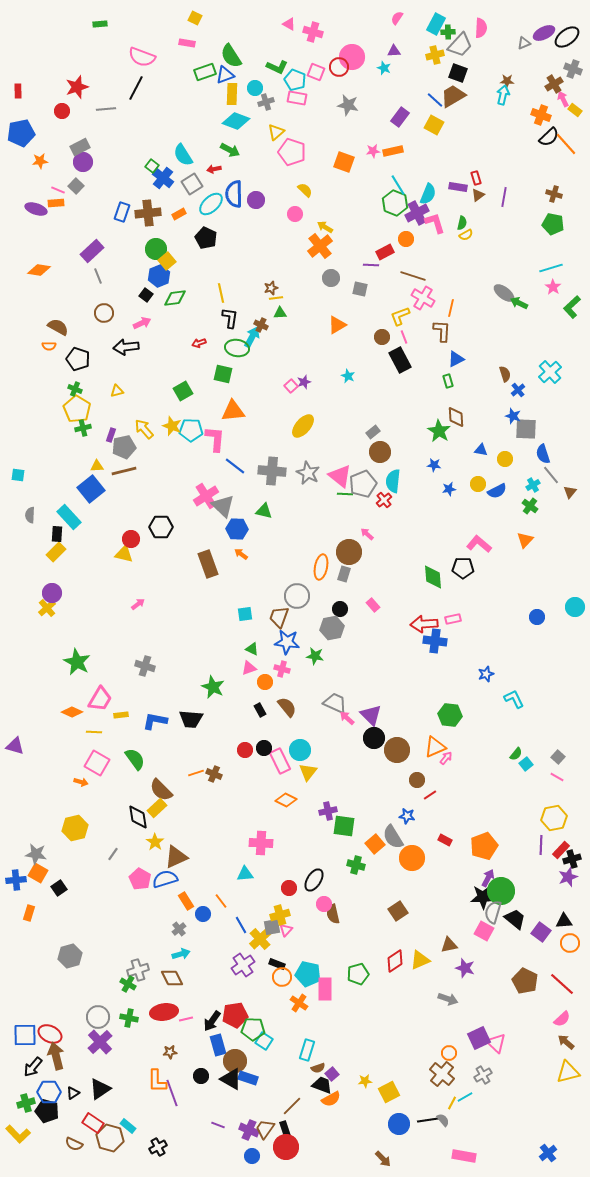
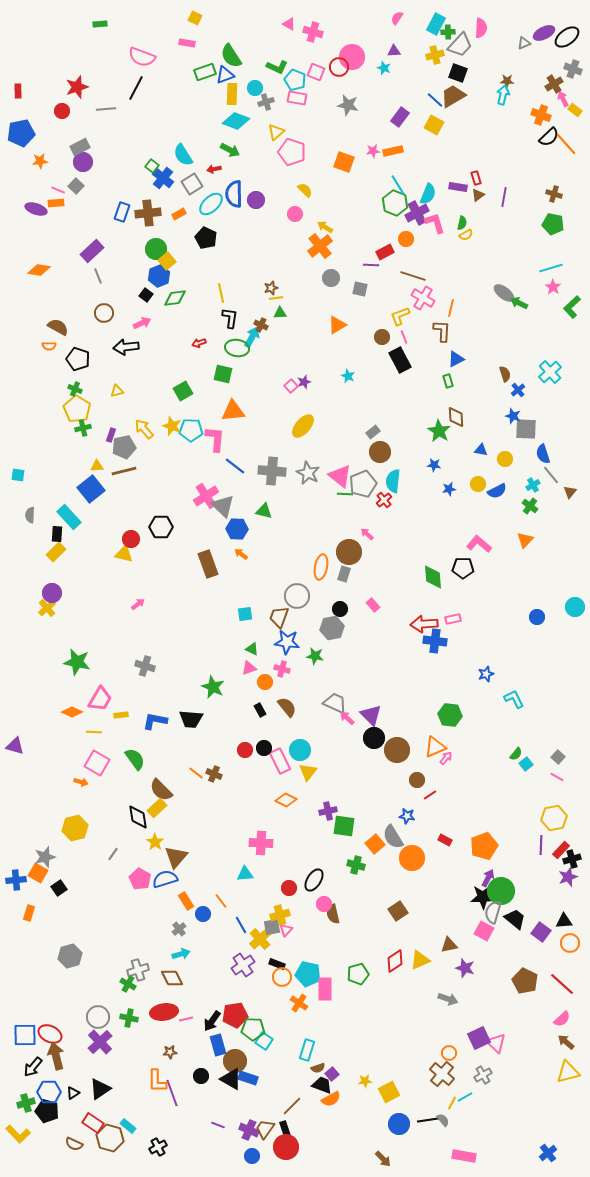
green star at (77, 662): rotated 16 degrees counterclockwise
orange line at (196, 773): rotated 56 degrees clockwise
gray star at (36, 854): moved 9 px right, 3 px down; rotated 25 degrees counterclockwise
brown triangle at (176, 857): rotated 25 degrees counterclockwise
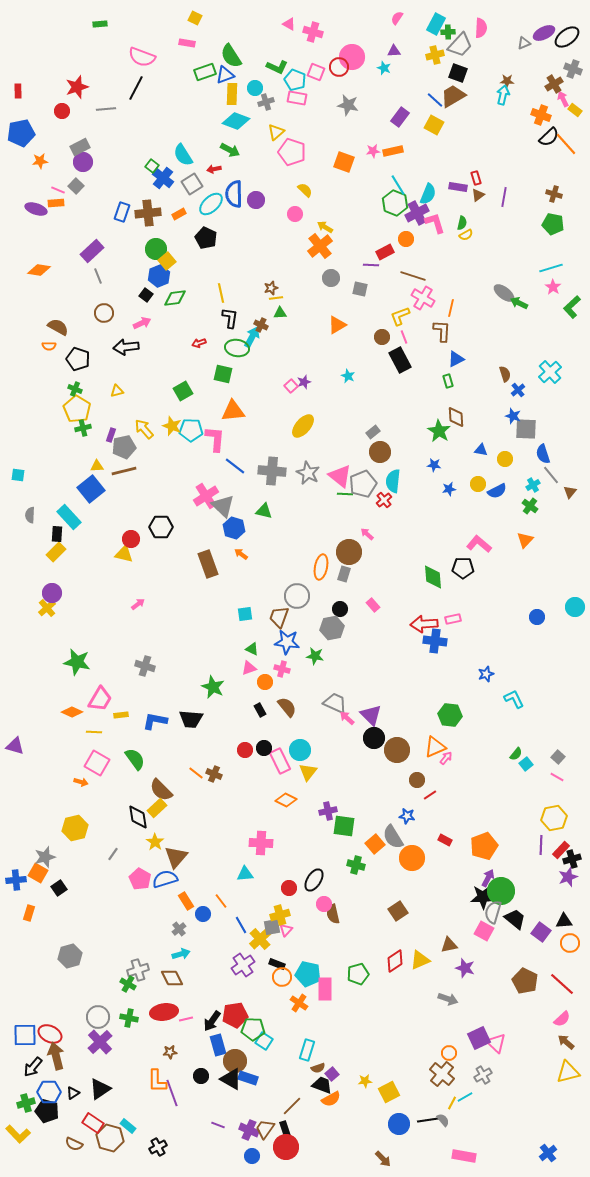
blue hexagon at (237, 529): moved 3 px left, 1 px up; rotated 15 degrees clockwise
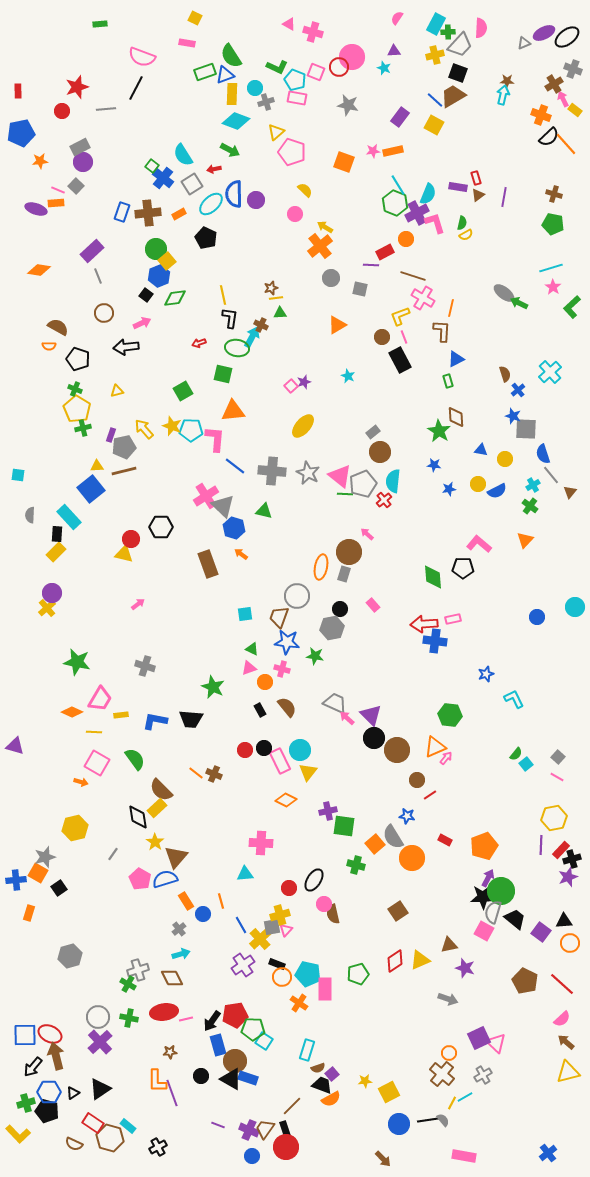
yellow line at (221, 293): moved 2 px right, 2 px down
orange line at (221, 901): rotated 21 degrees clockwise
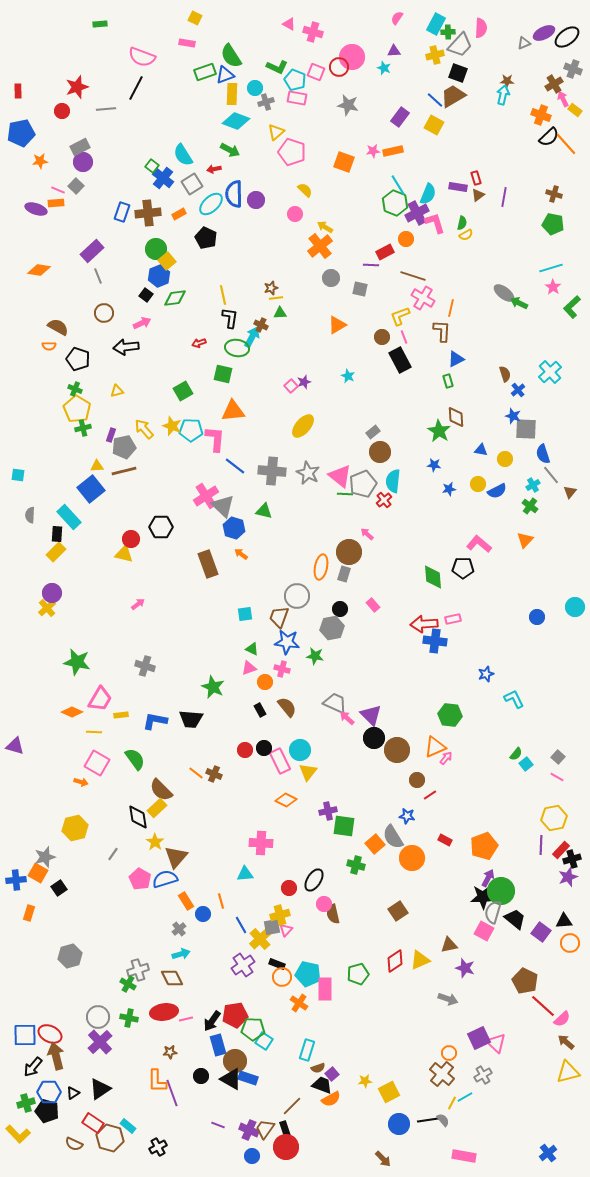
red line at (562, 984): moved 19 px left, 22 px down
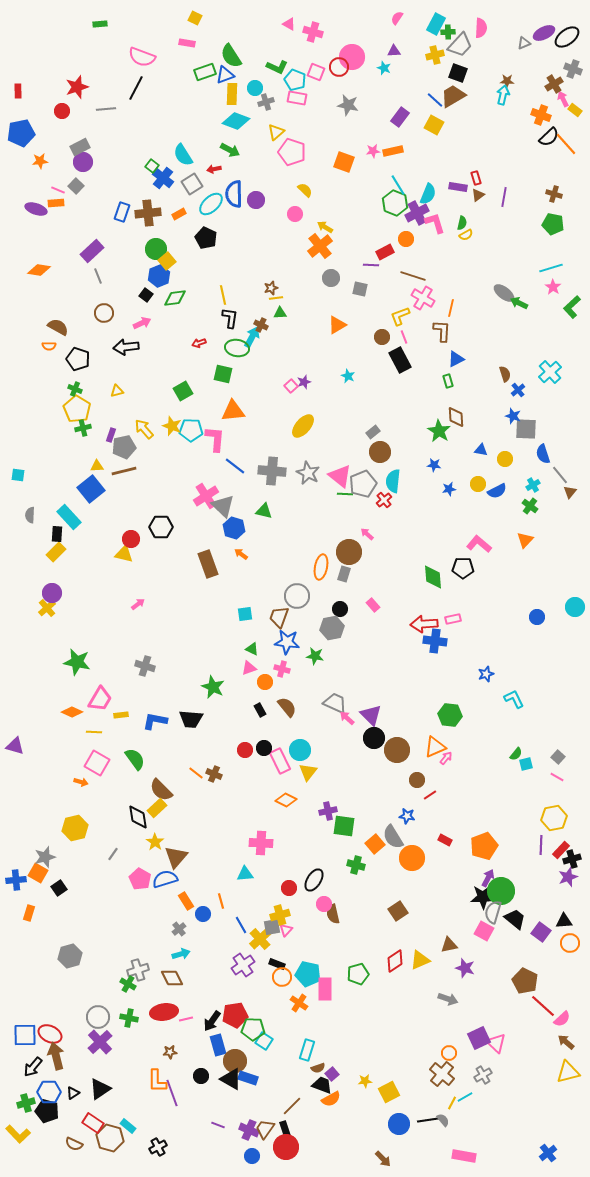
gray line at (551, 475): moved 9 px right
cyan square at (526, 764): rotated 24 degrees clockwise
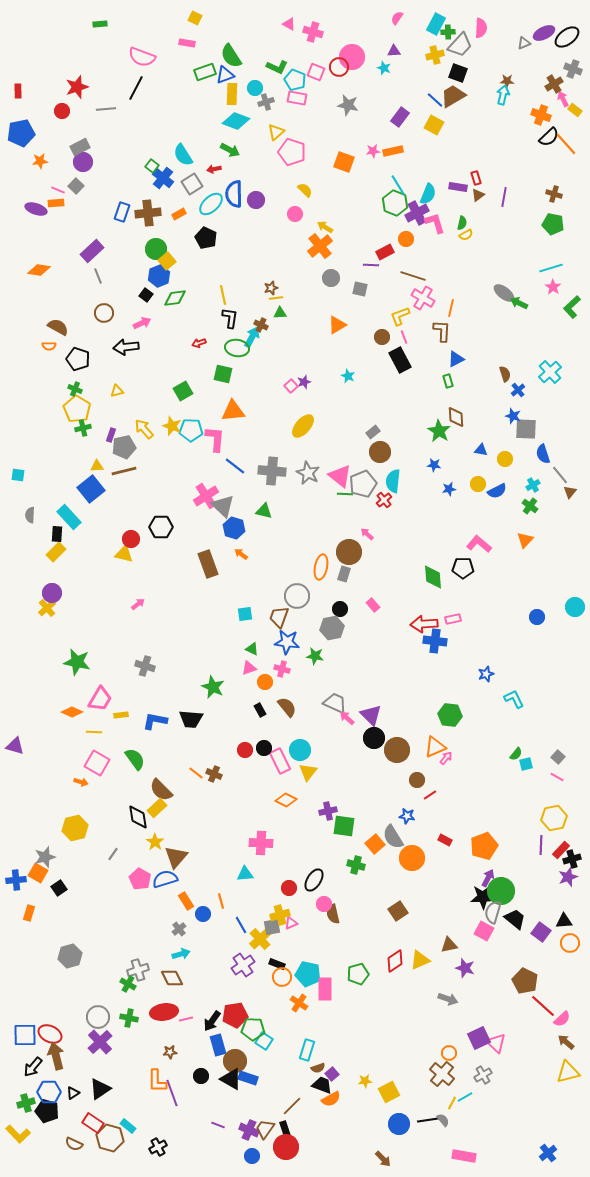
pink triangle at (286, 930): moved 5 px right, 7 px up; rotated 24 degrees clockwise
